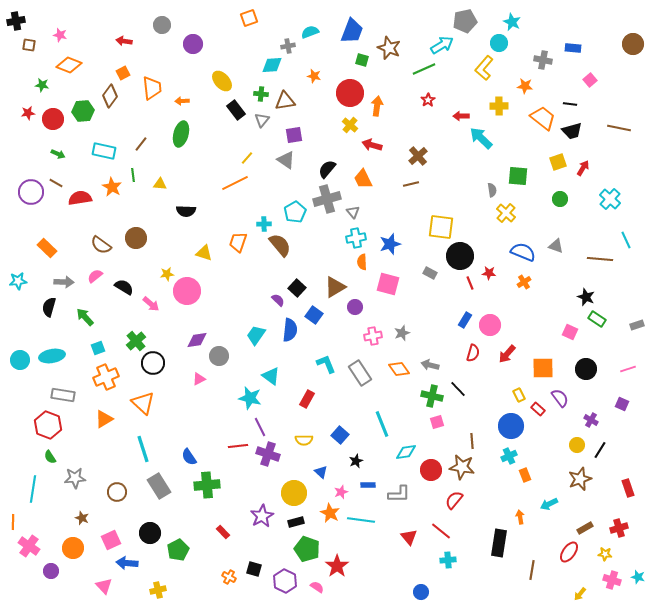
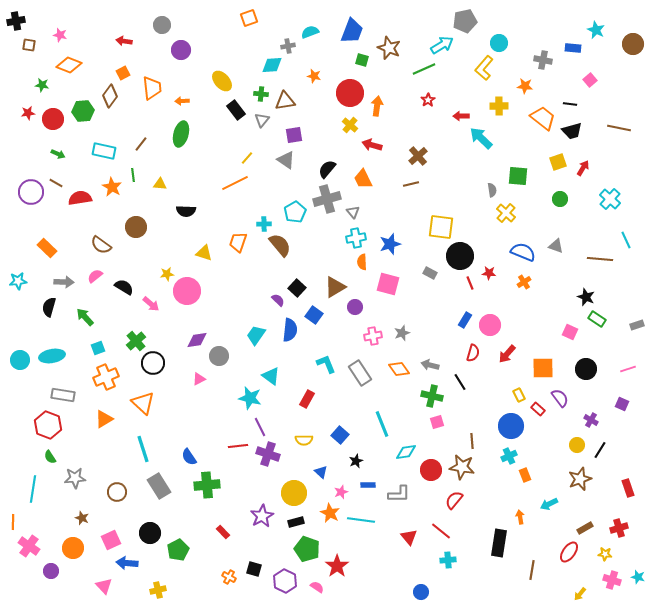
cyan star at (512, 22): moved 84 px right, 8 px down
purple circle at (193, 44): moved 12 px left, 6 px down
brown circle at (136, 238): moved 11 px up
black line at (458, 389): moved 2 px right, 7 px up; rotated 12 degrees clockwise
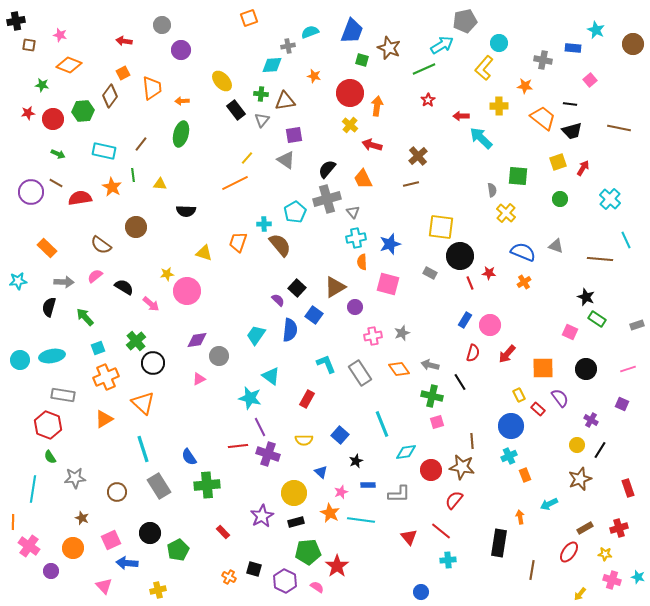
green pentagon at (307, 549): moved 1 px right, 3 px down; rotated 25 degrees counterclockwise
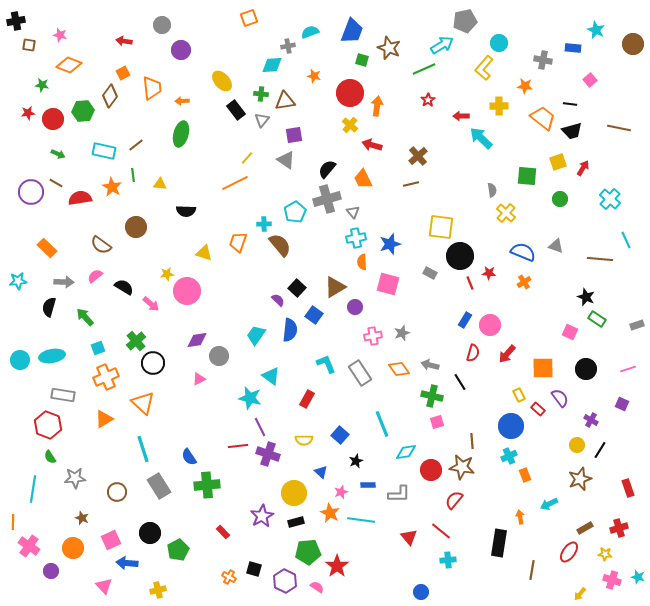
brown line at (141, 144): moved 5 px left, 1 px down; rotated 14 degrees clockwise
green square at (518, 176): moved 9 px right
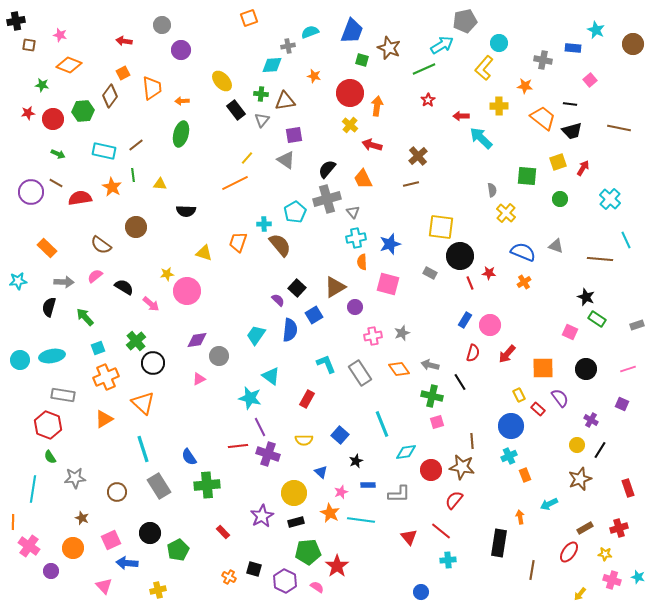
blue square at (314, 315): rotated 24 degrees clockwise
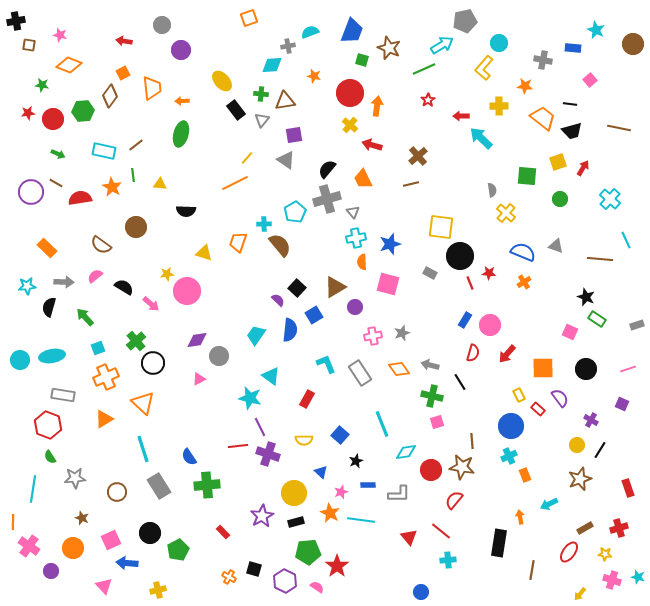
cyan star at (18, 281): moved 9 px right, 5 px down
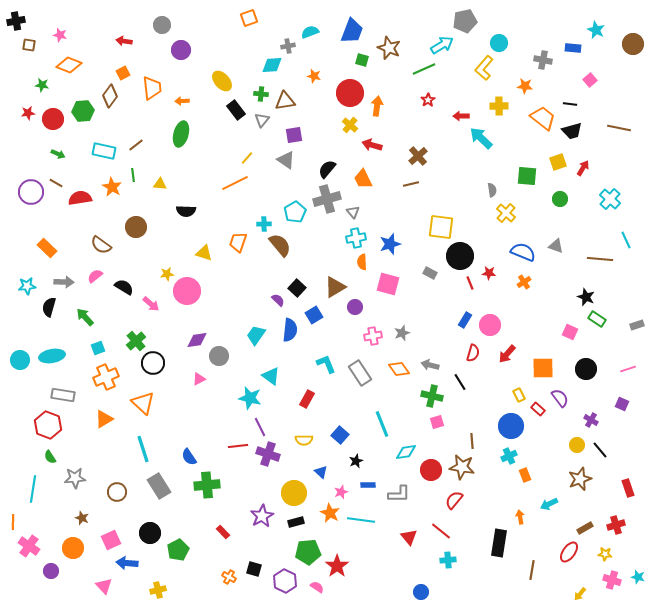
black line at (600, 450): rotated 72 degrees counterclockwise
red cross at (619, 528): moved 3 px left, 3 px up
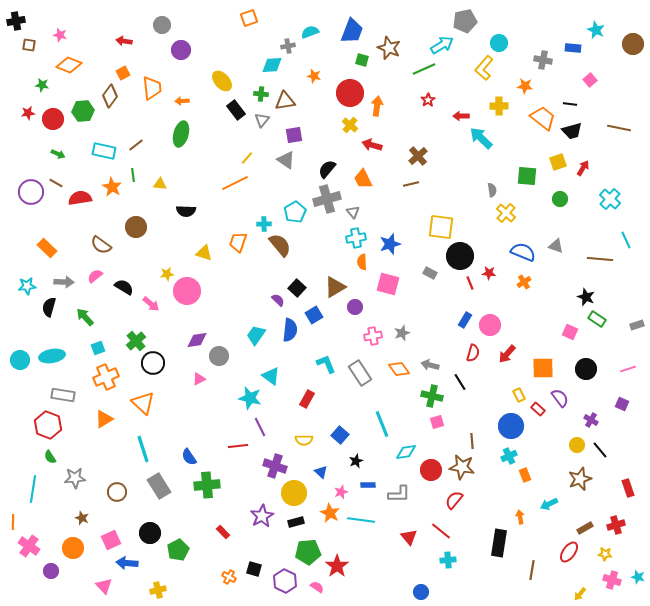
purple cross at (268, 454): moved 7 px right, 12 px down
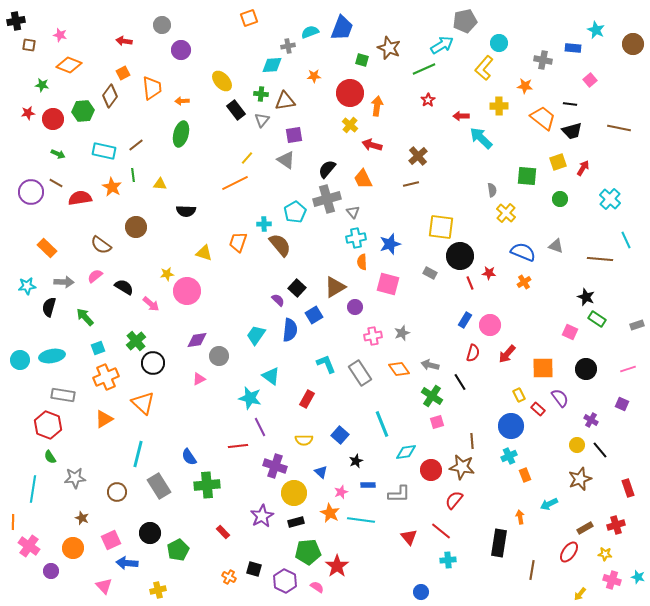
blue trapezoid at (352, 31): moved 10 px left, 3 px up
orange star at (314, 76): rotated 16 degrees counterclockwise
green cross at (432, 396): rotated 20 degrees clockwise
cyan line at (143, 449): moved 5 px left, 5 px down; rotated 32 degrees clockwise
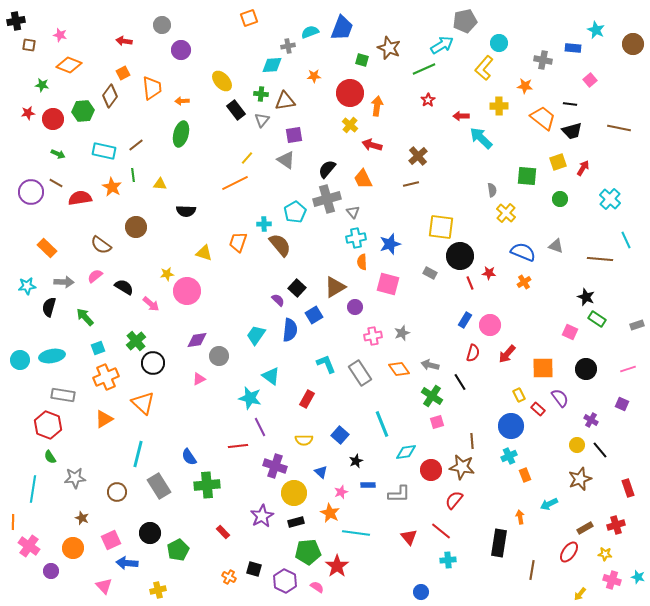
cyan line at (361, 520): moved 5 px left, 13 px down
